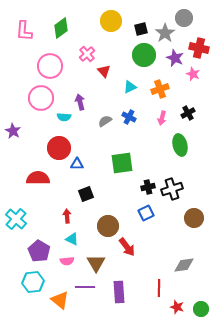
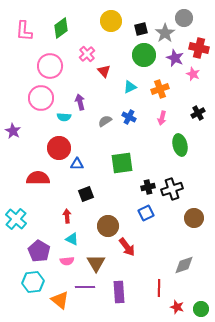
black cross at (188, 113): moved 10 px right
gray diamond at (184, 265): rotated 10 degrees counterclockwise
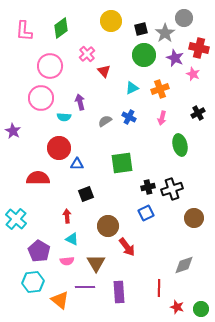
cyan triangle at (130, 87): moved 2 px right, 1 px down
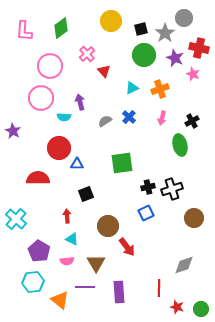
black cross at (198, 113): moved 6 px left, 8 px down
blue cross at (129, 117): rotated 16 degrees clockwise
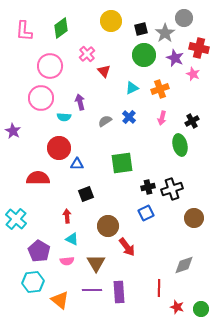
purple line at (85, 287): moved 7 px right, 3 px down
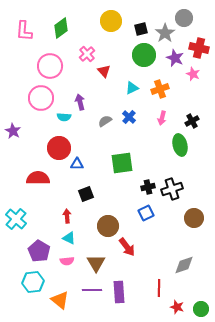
cyan triangle at (72, 239): moved 3 px left, 1 px up
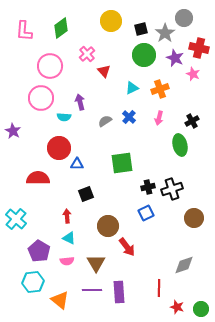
pink arrow at (162, 118): moved 3 px left
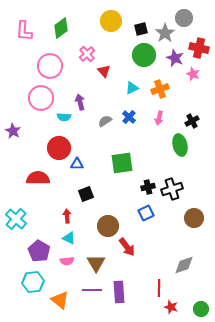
red star at (177, 307): moved 6 px left
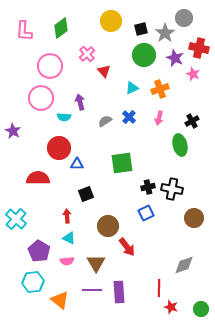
black cross at (172, 189): rotated 30 degrees clockwise
